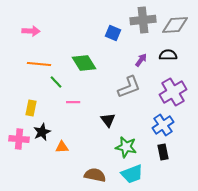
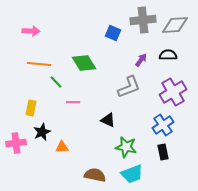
black triangle: rotated 28 degrees counterclockwise
pink cross: moved 3 px left, 4 px down; rotated 12 degrees counterclockwise
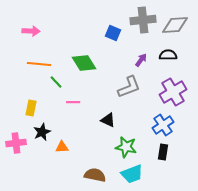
black rectangle: rotated 21 degrees clockwise
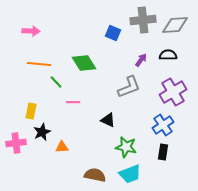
yellow rectangle: moved 3 px down
cyan trapezoid: moved 2 px left
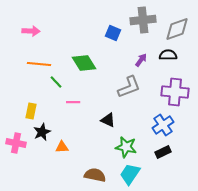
gray diamond: moved 2 px right, 4 px down; rotated 16 degrees counterclockwise
purple cross: moved 2 px right; rotated 36 degrees clockwise
pink cross: rotated 18 degrees clockwise
black rectangle: rotated 56 degrees clockwise
cyan trapezoid: rotated 145 degrees clockwise
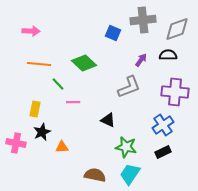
green diamond: rotated 15 degrees counterclockwise
green line: moved 2 px right, 2 px down
yellow rectangle: moved 4 px right, 2 px up
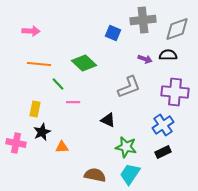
purple arrow: moved 4 px right, 1 px up; rotated 72 degrees clockwise
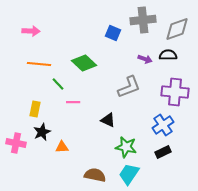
cyan trapezoid: moved 1 px left
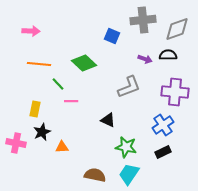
blue square: moved 1 px left, 3 px down
pink line: moved 2 px left, 1 px up
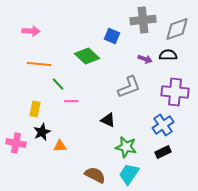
green diamond: moved 3 px right, 7 px up
orange triangle: moved 2 px left, 1 px up
brown semicircle: rotated 15 degrees clockwise
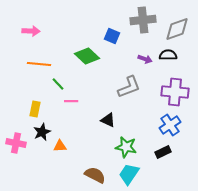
blue cross: moved 7 px right
